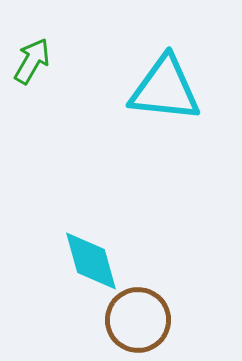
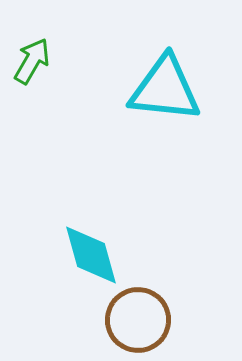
cyan diamond: moved 6 px up
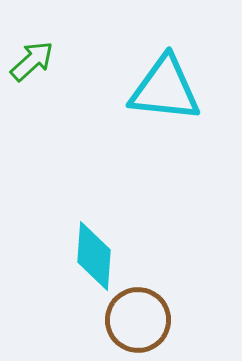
green arrow: rotated 18 degrees clockwise
cyan diamond: moved 3 px right, 1 px down; rotated 20 degrees clockwise
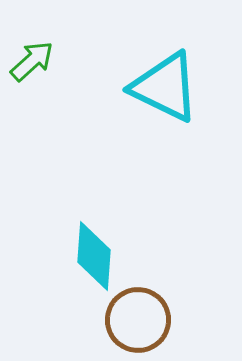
cyan triangle: moved 2 px up; rotated 20 degrees clockwise
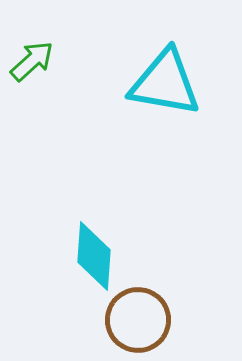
cyan triangle: moved 4 px up; rotated 16 degrees counterclockwise
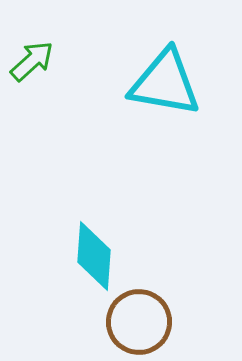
brown circle: moved 1 px right, 2 px down
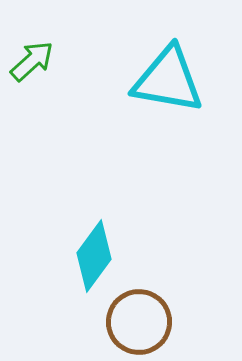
cyan triangle: moved 3 px right, 3 px up
cyan diamond: rotated 32 degrees clockwise
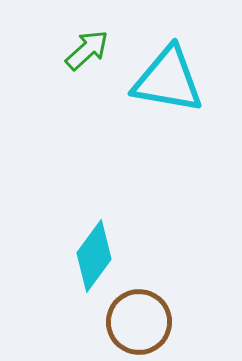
green arrow: moved 55 px right, 11 px up
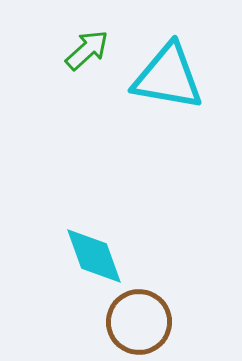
cyan triangle: moved 3 px up
cyan diamond: rotated 56 degrees counterclockwise
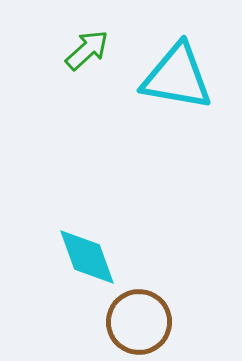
cyan triangle: moved 9 px right
cyan diamond: moved 7 px left, 1 px down
